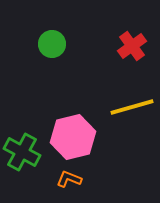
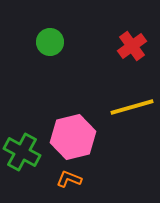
green circle: moved 2 px left, 2 px up
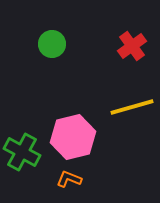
green circle: moved 2 px right, 2 px down
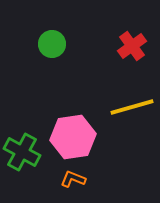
pink hexagon: rotated 6 degrees clockwise
orange L-shape: moved 4 px right
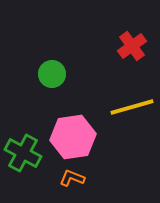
green circle: moved 30 px down
green cross: moved 1 px right, 1 px down
orange L-shape: moved 1 px left, 1 px up
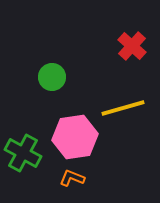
red cross: rotated 12 degrees counterclockwise
green circle: moved 3 px down
yellow line: moved 9 px left, 1 px down
pink hexagon: moved 2 px right
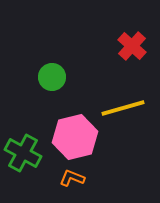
pink hexagon: rotated 6 degrees counterclockwise
